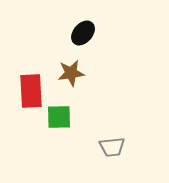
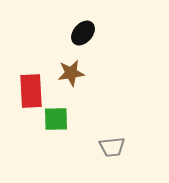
green square: moved 3 px left, 2 px down
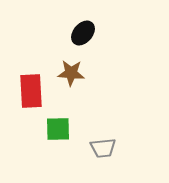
brown star: rotated 12 degrees clockwise
green square: moved 2 px right, 10 px down
gray trapezoid: moved 9 px left, 1 px down
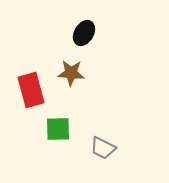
black ellipse: moved 1 px right; rotated 10 degrees counterclockwise
red rectangle: moved 1 px up; rotated 12 degrees counterclockwise
gray trapezoid: rotated 32 degrees clockwise
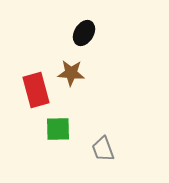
red rectangle: moved 5 px right
gray trapezoid: moved 1 px down; rotated 44 degrees clockwise
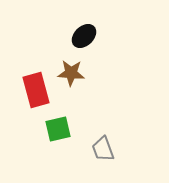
black ellipse: moved 3 px down; rotated 15 degrees clockwise
green square: rotated 12 degrees counterclockwise
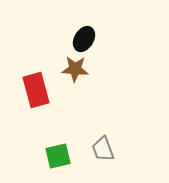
black ellipse: moved 3 px down; rotated 15 degrees counterclockwise
brown star: moved 4 px right, 4 px up
green square: moved 27 px down
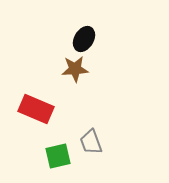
brown star: rotated 8 degrees counterclockwise
red rectangle: moved 19 px down; rotated 52 degrees counterclockwise
gray trapezoid: moved 12 px left, 7 px up
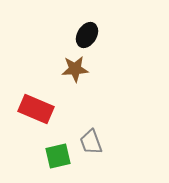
black ellipse: moved 3 px right, 4 px up
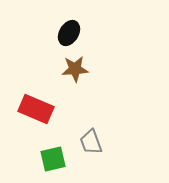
black ellipse: moved 18 px left, 2 px up
green square: moved 5 px left, 3 px down
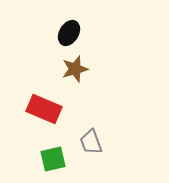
brown star: rotated 12 degrees counterclockwise
red rectangle: moved 8 px right
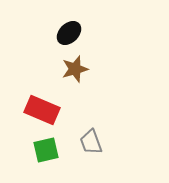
black ellipse: rotated 15 degrees clockwise
red rectangle: moved 2 px left, 1 px down
green square: moved 7 px left, 9 px up
